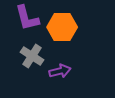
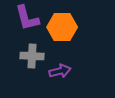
gray cross: rotated 30 degrees counterclockwise
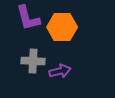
purple L-shape: moved 1 px right
gray cross: moved 1 px right, 5 px down
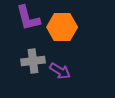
gray cross: rotated 10 degrees counterclockwise
purple arrow: rotated 45 degrees clockwise
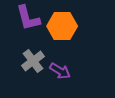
orange hexagon: moved 1 px up
gray cross: rotated 30 degrees counterclockwise
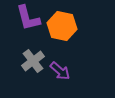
orange hexagon: rotated 12 degrees clockwise
purple arrow: rotated 10 degrees clockwise
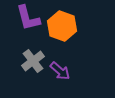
orange hexagon: rotated 8 degrees clockwise
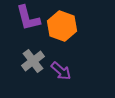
purple arrow: moved 1 px right
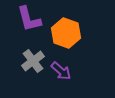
purple L-shape: moved 1 px right, 1 px down
orange hexagon: moved 4 px right, 7 px down
